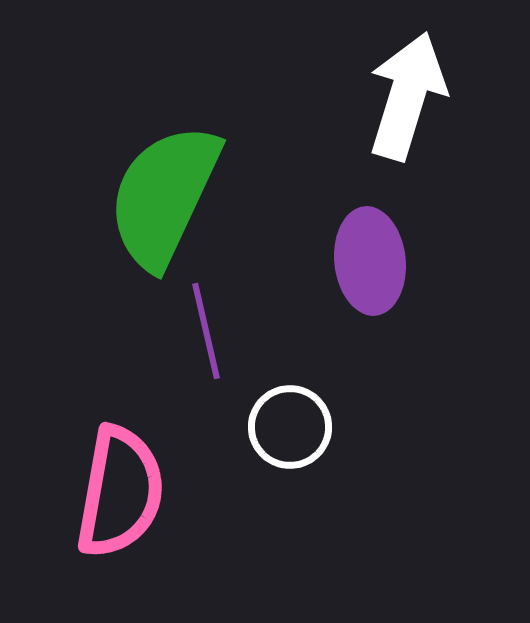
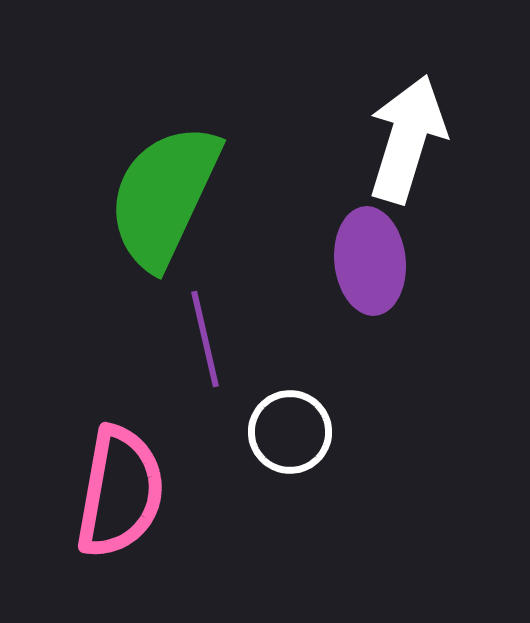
white arrow: moved 43 px down
purple line: moved 1 px left, 8 px down
white circle: moved 5 px down
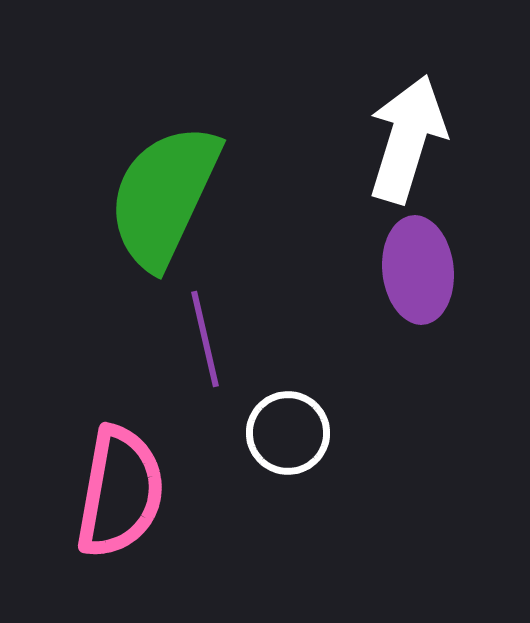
purple ellipse: moved 48 px right, 9 px down
white circle: moved 2 px left, 1 px down
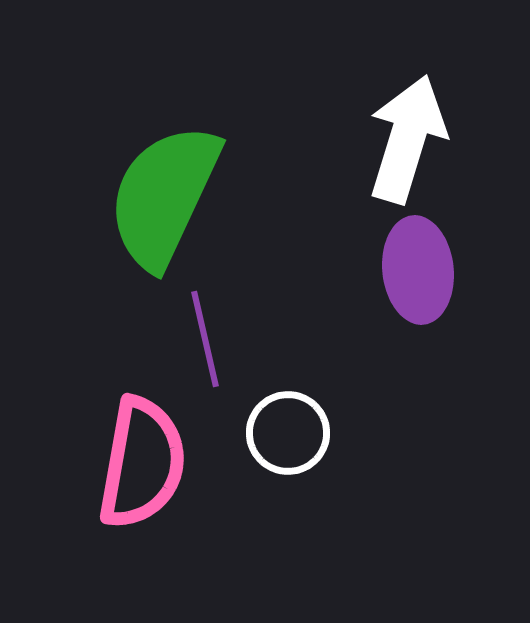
pink semicircle: moved 22 px right, 29 px up
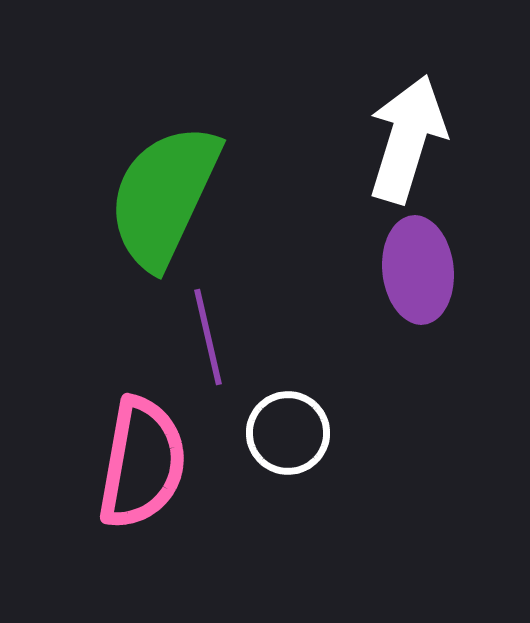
purple line: moved 3 px right, 2 px up
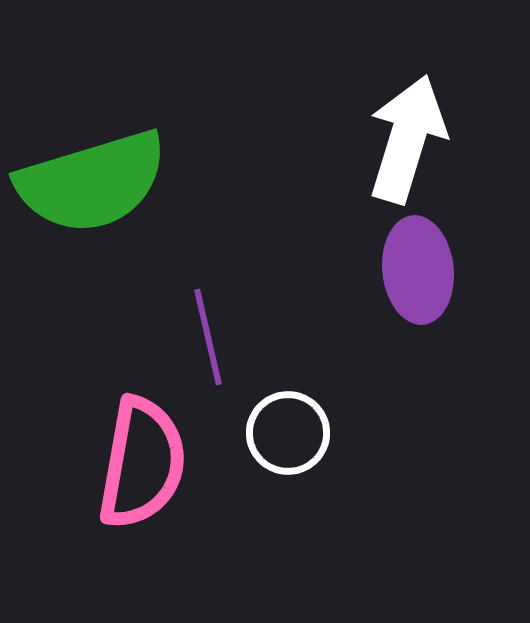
green semicircle: moved 72 px left, 14 px up; rotated 132 degrees counterclockwise
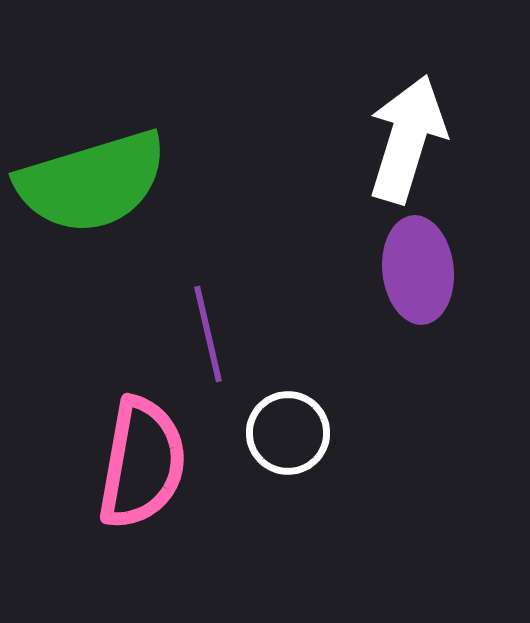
purple line: moved 3 px up
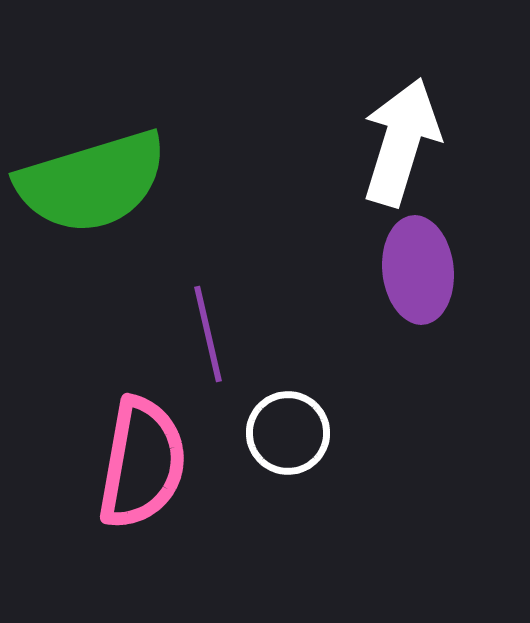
white arrow: moved 6 px left, 3 px down
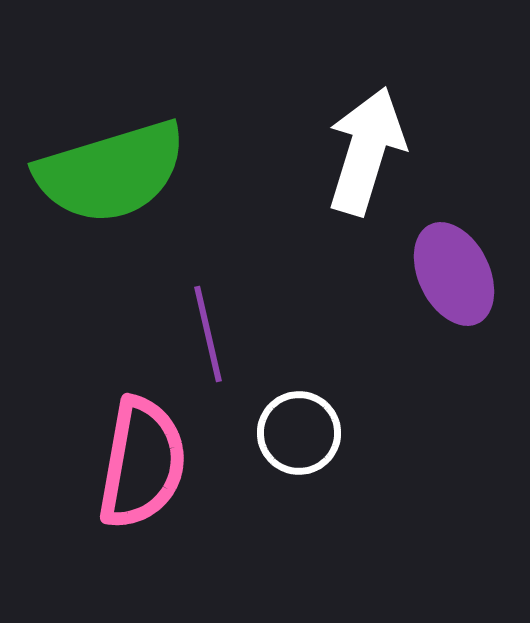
white arrow: moved 35 px left, 9 px down
green semicircle: moved 19 px right, 10 px up
purple ellipse: moved 36 px right, 4 px down; rotated 20 degrees counterclockwise
white circle: moved 11 px right
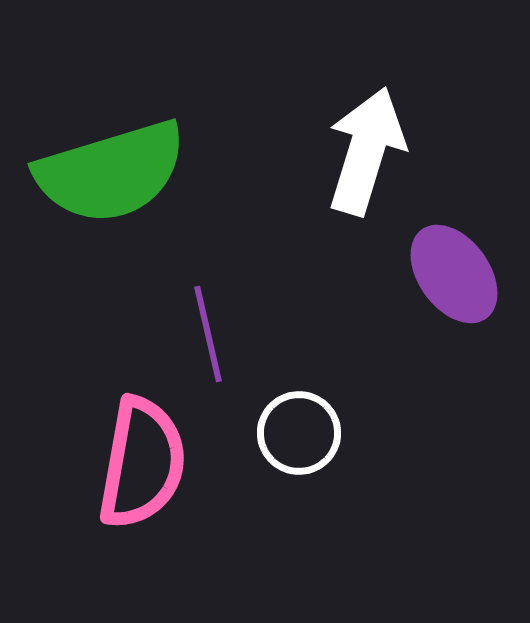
purple ellipse: rotated 10 degrees counterclockwise
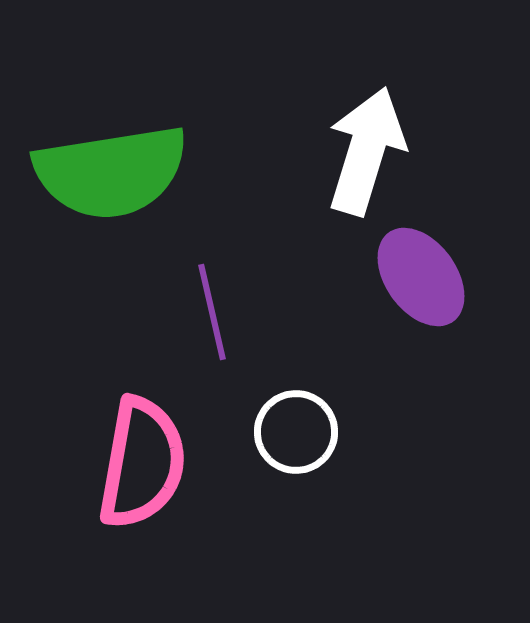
green semicircle: rotated 8 degrees clockwise
purple ellipse: moved 33 px left, 3 px down
purple line: moved 4 px right, 22 px up
white circle: moved 3 px left, 1 px up
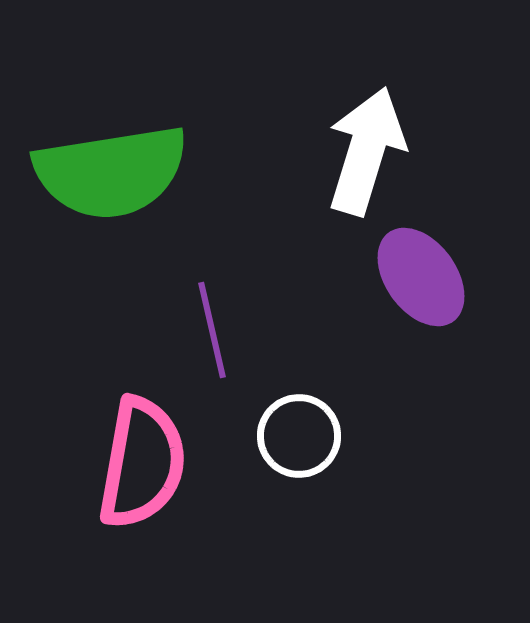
purple line: moved 18 px down
white circle: moved 3 px right, 4 px down
